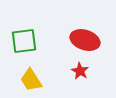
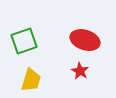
green square: rotated 12 degrees counterclockwise
yellow trapezoid: rotated 130 degrees counterclockwise
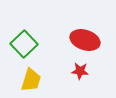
green square: moved 3 px down; rotated 24 degrees counterclockwise
red star: rotated 24 degrees counterclockwise
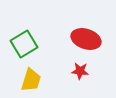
red ellipse: moved 1 px right, 1 px up
green square: rotated 12 degrees clockwise
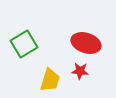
red ellipse: moved 4 px down
yellow trapezoid: moved 19 px right
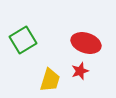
green square: moved 1 px left, 4 px up
red star: rotated 24 degrees counterclockwise
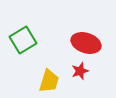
yellow trapezoid: moved 1 px left, 1 px down
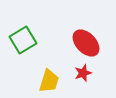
red ellipse: rotated 28 degrees clockwise
red star: moved 3 px right, 2 px down
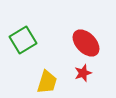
yellow trapezoid: moved 2 px left, 1 px down
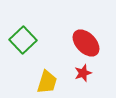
green square: rotated 12 degrees counterclockwise
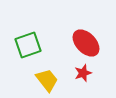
green square: moved 5 px right, 5 px down; rotated 24 degrees clockwise
yellow trapezoid: moved 2 px up; rotated 55 degrees counterclockwise
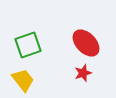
yellow trapezoid: moved 24 px left
